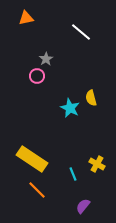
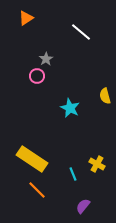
orange triangle: rotated 21 degrees counterclockwise
yellow semicircle: moved 14 px right, 2 px up
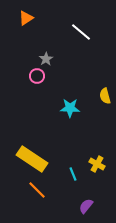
cyan star: rotated 24 degrees counterclockwise
purple semicircle: moved 3 px right
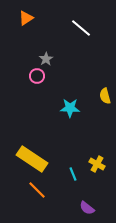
white line: moved 4 px up
purple semicircle: moved 1 px right, 2 px down; rotated 91 degrees counterclockwise
